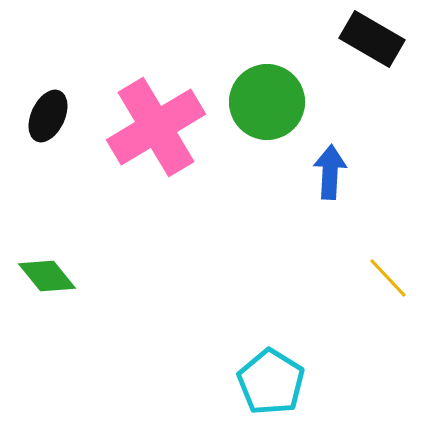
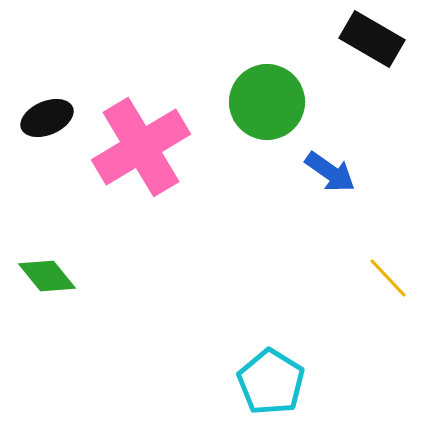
black ellipse: moved 1 px left, 2 px down; rotated 42 degrees clockwise
pink cross: moved 15 px left, 20 px down
blue arrow: rotated 122 degrees clockwise
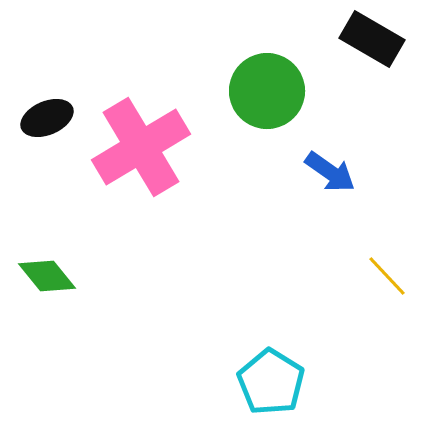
green circle: moved 11 px up
yellow line: moved 1 px left, 2 px up
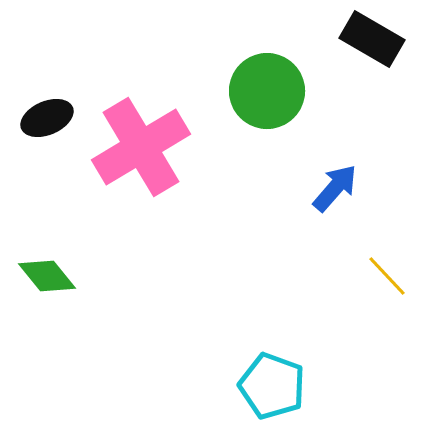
blue arrow: moved 5 px right, 16 px down; rotated 84 degrees counterclockwise
cyan pentagon: moved 1 px right, 4 px down; rotated 12 degrees counterclockwise
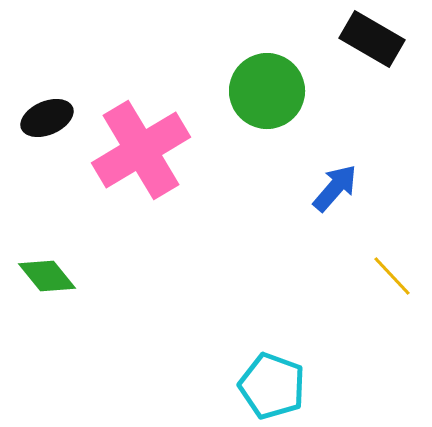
pink cross: moved 3 px down
yellow line: moved 5 px right
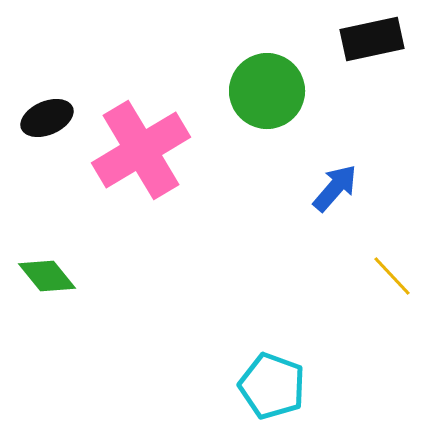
black rectangle: rotated 42 degrees counterclockwise
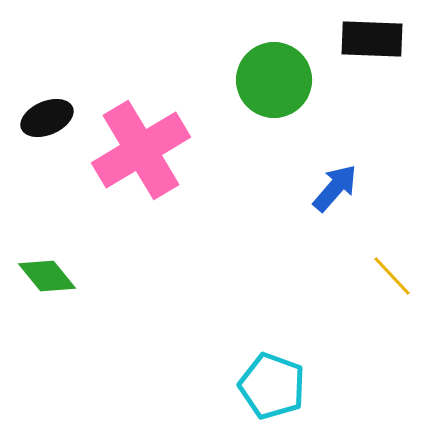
black rectangle: rotated 14 degrees clockwise
green circle: moved 7 px right, 11 px up
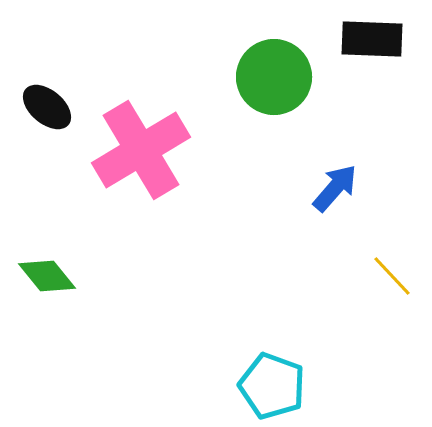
green circle: moved 3 px up
black ellipse: moved 11 px up; rotated 63 degrees clockwise
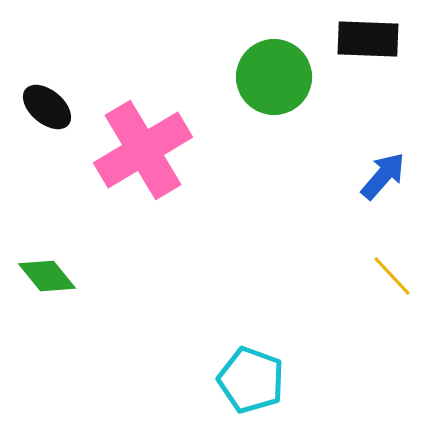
black rectangle: moved 4 px left
pink cross: moved 2 px right
blue arrow: moved 48 px right, 12 px up
cyan pentagon: moved 21 px left, 6 px up
